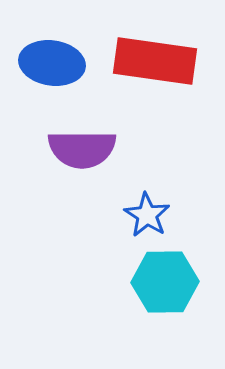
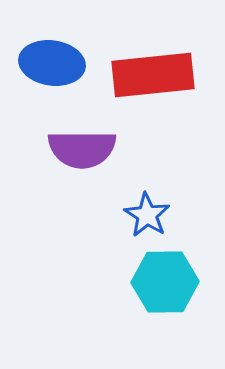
red rectangle: moved 2 px left, 14 px down; rotated 14 degrees counterclockwise
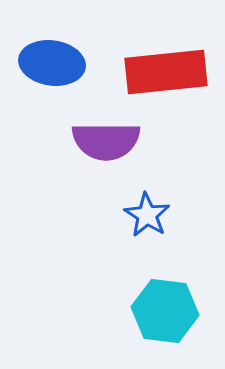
red rectangle: moved 13 px right, 3 px up
purple semicircle: moved 24 px right, 8 px up
cyan hexagon: moved 29 px down; rotated 8 degrees clockwise
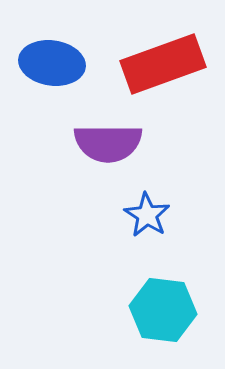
red rectangle: moved 3 px left, 8 px up; rotated 14 degrees counterclockwise
purple semicircle: moved 2 px right, 2 px down
cyan hexagon: moved 2 px left, 1 px up
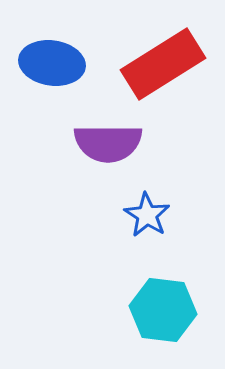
red rectangle: rotated 12 degrees counterclockwise
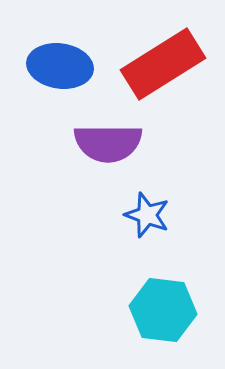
blue ellipse: moved 8 px right, 3 px down
blue star: rotated 12 degrees counterclockwise
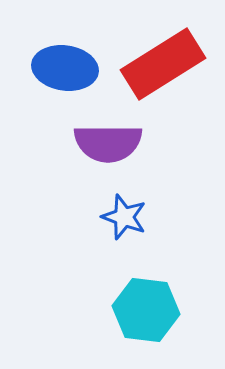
blue ellipse: moved 5 px right, 2 px down
blue star: moved 23 px left, 2 px down
cyan hexagon: moved 17 px left
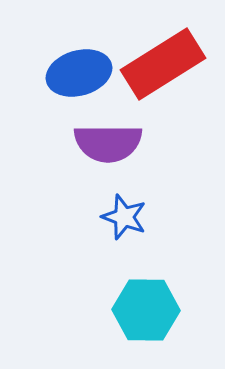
blue ellipse: moved 14 px right, 5 px down; rotated 24 degrees counterclockwise
cyan hexagon: rotated 6 degrees counterclockwise
